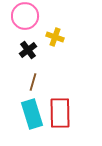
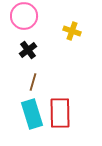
pink circle: moved 1 px left
yellow cross: moved 17 px right, 6 px up
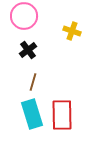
red rectangle: moved 2 px right, 2 px down
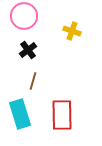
brown line: moved 1 px up
cyan rectangle: moved 12 px left
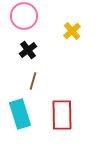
yellow cross: rotated 30 degrees clockwise
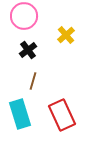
yellow cross: moved 6 px left, 4 px down
red rectangle: rotated 24 degrees counterclockwise
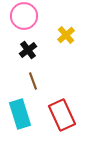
brown line: rotated 36 degrees counterclockwise
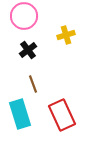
yellow cross: rotated 24 degrees clockwise
brown line: moved 3 px down
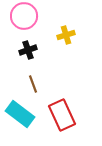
black cross: rotated 18 degrees clockwise
cyan rectangle: rotated 36 degrees counterclockwise
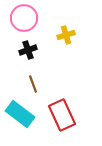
pink circle: moved 2 px down
